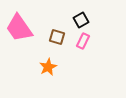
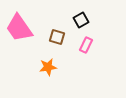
pink rectangle: moved 3 px right, 4 px down
orange star: rotated 18 degrees clockwise
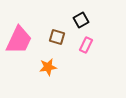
pink trapezoid: moved 12 px down; rotated 120 degrees counterclockwise
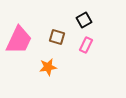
black square: moved 3 px right
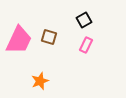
brown square: moved 8 px left
orange star: moved 8 px left, 14 px down; rotated 12 degrees counterclockwise
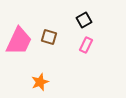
pink trapezoid: moved 1 px down
orange star: moved 1 px down
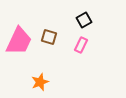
pink rectangle: moved 5 px left
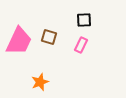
black square: rotated 28 degrees clockwise
